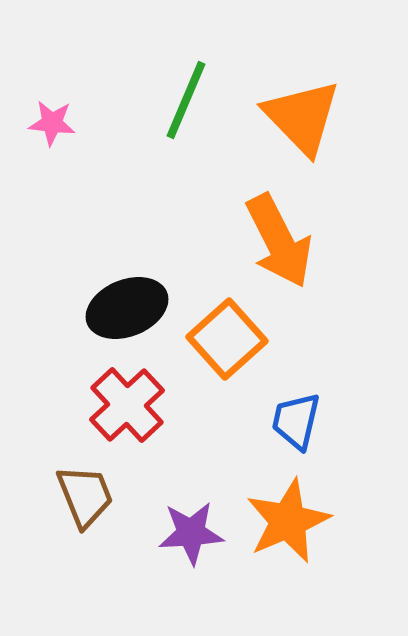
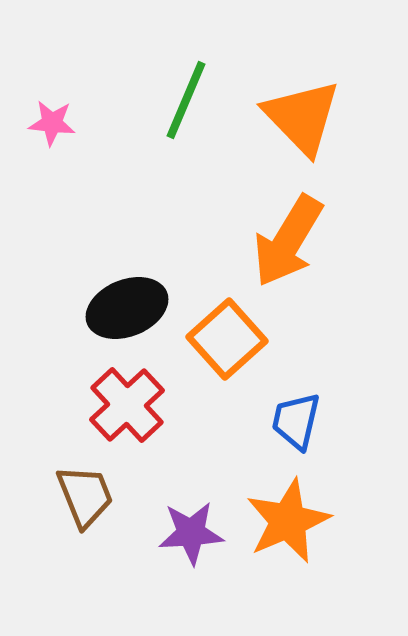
orange arrow: moved 9 px right; rotated 58 degrees clockwise
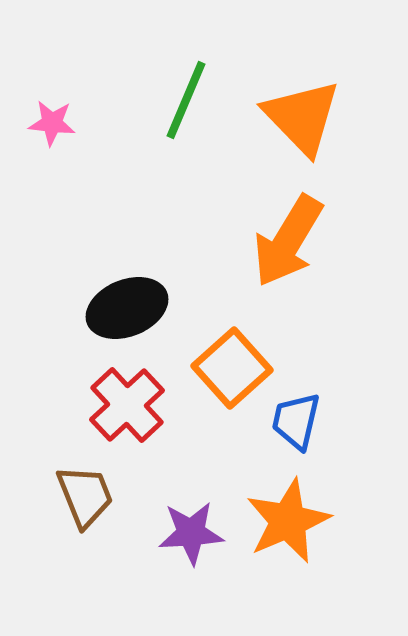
orange square: moved 5 px right, 29 px down
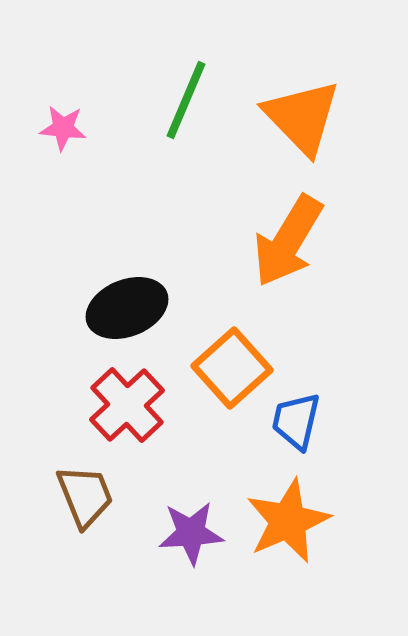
pink star: moved 11 px right, 5 px down
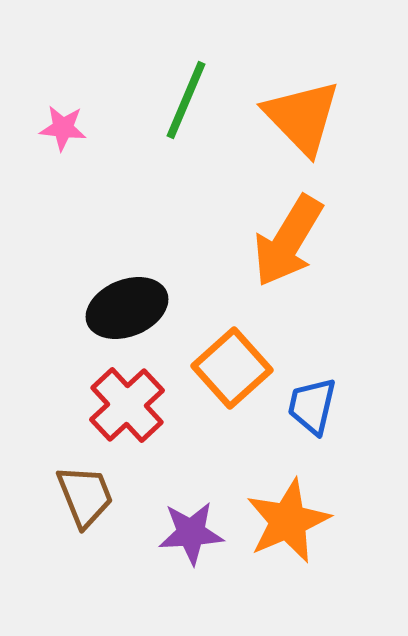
blue trapezoid: moved 16 px right, 15 px up
